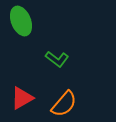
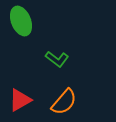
red triangle: moved 2 px left, 2 px down
orange semicircle: moved 2 px up
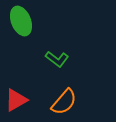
red triangle: moved 4 px left
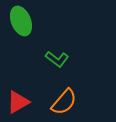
red triangle: moved 2 px right, 2 px down
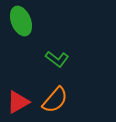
orange semicircle: moved 9 px left, 2 px up
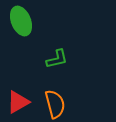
green L-shape: rotated 50 degrees counterclockwise
orange semicircle: moved 4 px down; rotated 56 degrees counterclockwise
